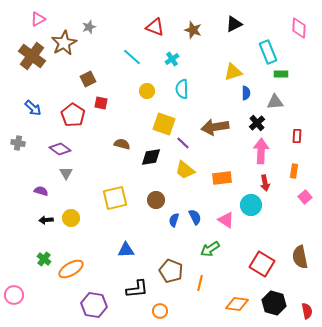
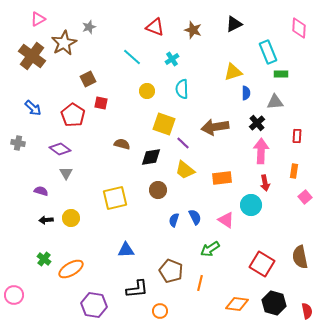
brown circle at (156, 200): moved 2 px right, 10 px up
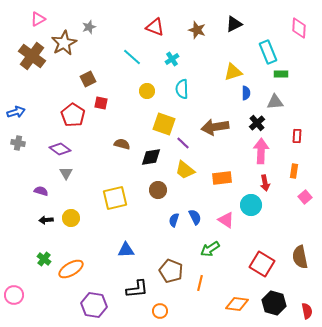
brown star at (193, 30): moved 4 px right
blue arrow at (33, 108): moved 17 px left, 4 px down; rotated 60 degrees counterclockwise
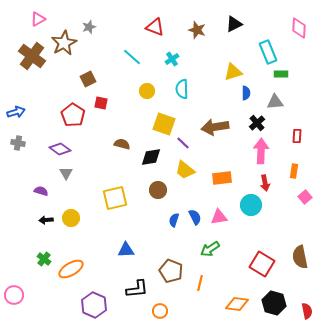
pink triangle at (226, 220): moved 7 px left, 3 px up; rotated 42 degrees counterclockwise
purple hexagon at (94, 305): rotated 15 degrees clockwise
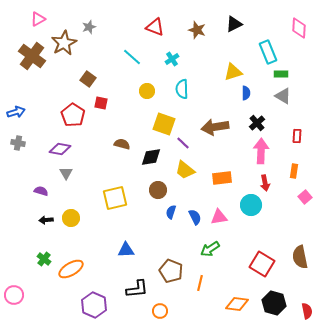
brown square at (88, 79): rotated 28 degrees counterclockwise
gray triangle at (275, 102): moved 8 px right, 6 px up; rotated 36 degrees clockwise
purple diamond at (60, 149): rotated 25 degrees counterclockwise
blue semicircle at (174, 220): moved 3 px left, 8 px up
